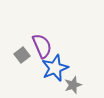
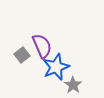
blue star: moved 1 px right, 1 px up
gray star: rotated 18 degrees counterclockwise
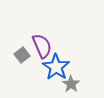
blue star: rotated 16 degrees counterclockwise
gray star: moved 2 px left, 1 px up
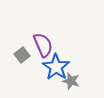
purple semicircle: moved 1 px right, 1 px up
gray star: moved 3 px up; rotated 18 degrees counterclockwise
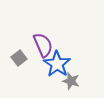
gray square: moved 3 px left, 3 px down
blue star: moved 1 px right, 3 px up
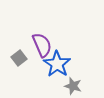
purple semicircle: moved 1 px left
gray star: moved 2 px right, 5 px down
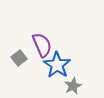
blue star: moved 1 px down
gray star: rotated 30 degrees clockwise
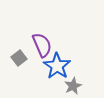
blue star: moved 1 px down
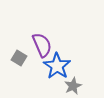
gray square: rotated 21 degrees counterclockwise
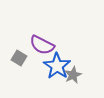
purple semicircle: rotated 140 degrees clockwise
gray star: moved 11 px up
